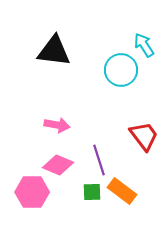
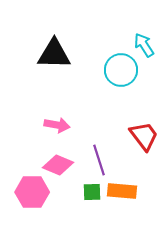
black triangle: moved 3 px down; rotated 6 degrees counterclockwise
orange rectangle: rotated 32 degrees counterclockwise
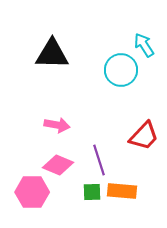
black triangle: moved 2 px left
red trapezoid: rotated 80 degrees clockwise
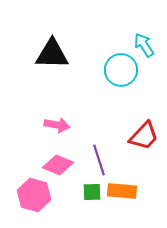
pink hexagon: moved 2 px right, 3 px down; rotated 16 degrees clockwise
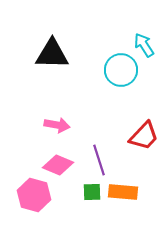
orange rectangle: moved 1 px right, 1 px down
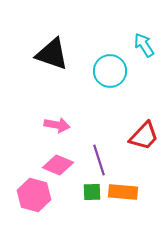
black triangle: rotated 18 degrees clockwise
cyan circle: moved 11 px left, 1 px down
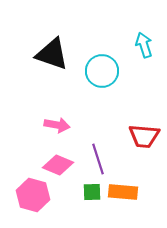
cyan arrow: rotated 15 degrees clockwise
cyan circle: moved 8 px left
red trapezoid: rotated 52 degrees clockwise
purple line: moved 1 px left, 1 px up
pink hexagon: moved 1 px left
